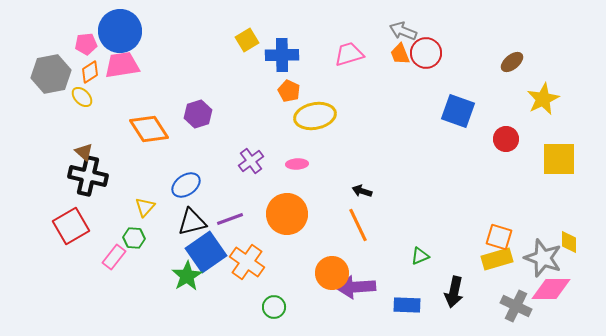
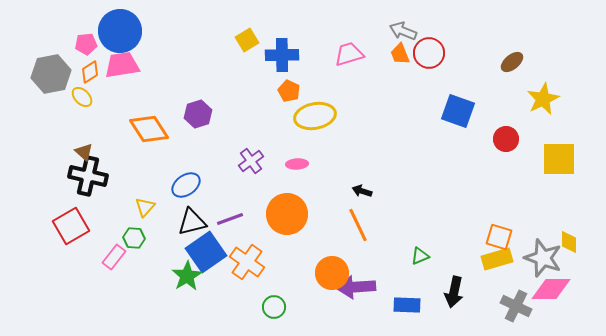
red circle at (426, 53): moved 3 px right
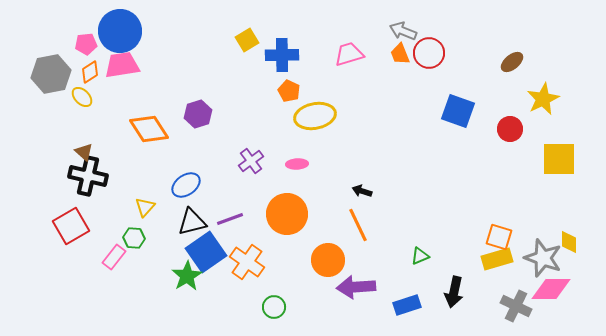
red circle at (506, 139): moved 4 px right, 10 px up
orange circle at (332, 273): moved 4 px left, 13 px up
blue rectangle at (407, 305): rotated 20 degrees counterclockwise
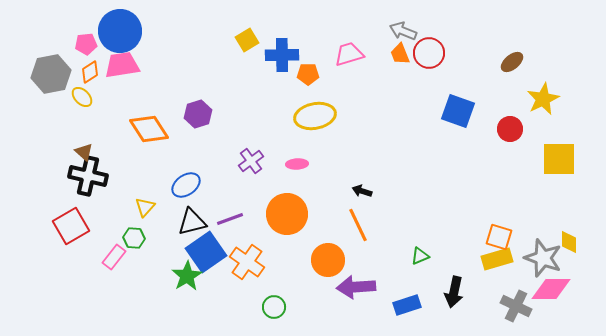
orange pentagon at (289, 91): moved 19 px right, 17 px up; rotated 25 degrees counterclockwise
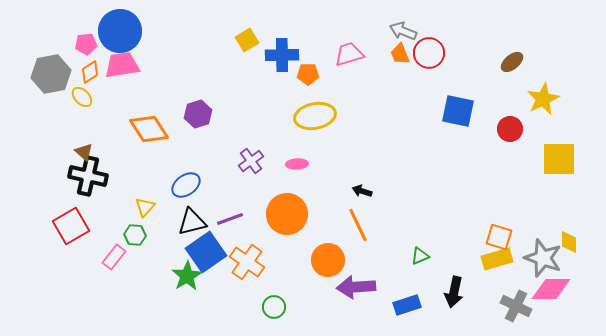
blue square at (458, 111): rotated 8 degrees counterclockwise
green hexagon at (134, 238): moved 1 px right, 3 px up
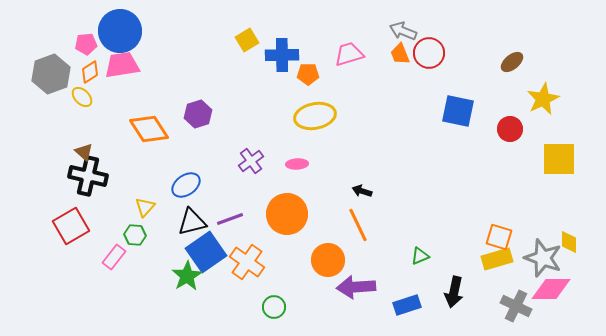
gray hexagon at (51, 74): rotated 9 degrees counterclockwise
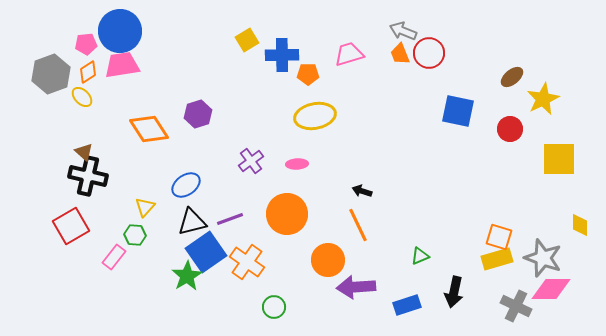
brown ellipse at (512, 62): moved 15 px down
orange diamond at (90, 72): moved 2 px left
yellow diamond at (569, 242): moved 11 px right, 17 px up
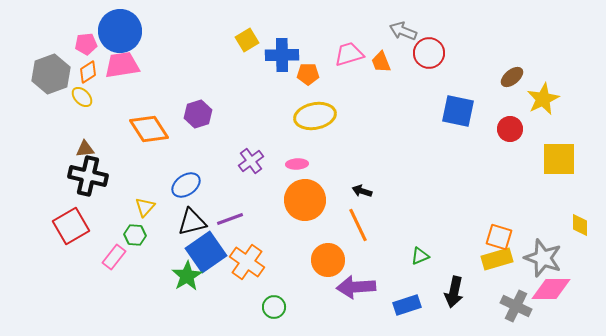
orange trapezoid at (400, 54): moved 19 px left, 8 px down
brown triangle at (84, 152): moved 1 px right, 3 px up; rotated 48 degrees counterclockwise
orange circle at (287, 214): moved 18 px right, 14 px up
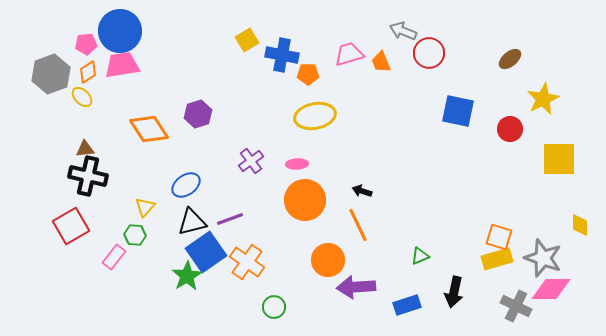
blue cross at (282, 55): rotated 12 degrees clockwise
brown ellipse at (512, 77): moved 2 px left, 18 px up
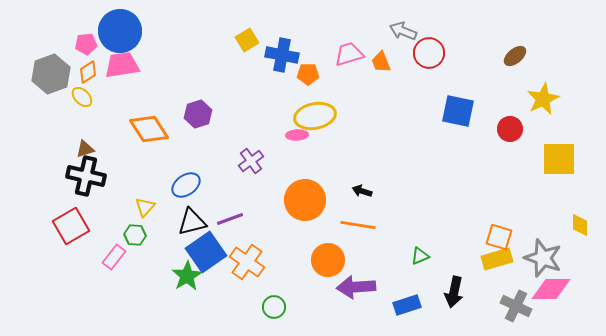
brown ellipse at (510, 59): moved 5 px right, 3 px up
brown triangle at (85, 149): rotated 12 degrees counterclockwise
pink ellipse at (297, 164): moved 29 px up
black cross at (88, 176): moved 2 px left
orange line at (358, 225): rotated 56 degrees counterclockwise
